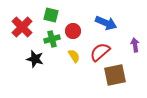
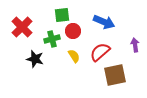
green square: moved 11 px right; rotated 21 degrees counterclockwise
blue arrow: moved 2 px left, 1 px up
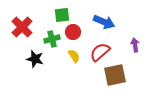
red circle: moved 1 px down
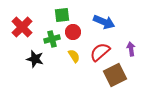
purple arrow: moved 4 px left, 4 px down
brown square: rotated 15 degrees counterclockwise
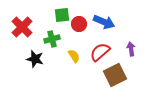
red circle: moved 6 px right, 8 px up
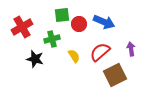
red cross: rotated 15 degrees clockwise
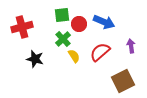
red cross: rotated 15 degrees clockwise
green cross: moved 11 px right; rotated 28 degrees counterclockwise
purple arrow: moved 3 px up
brown square: moved 8 px right, 6 px down
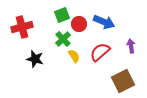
green square: rotated 14 degrees counterclockwise
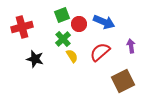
yellow semicircle: moved 2 px left
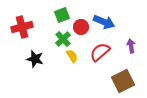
red circle: moved 2 px right, 3 px down
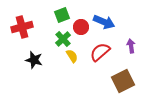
black star: moved 1 px left, 1 px down
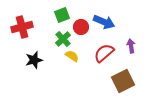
red semicircle: moved 4 px right, 1 px down
yellow semicircle: rotated 24 degrees counterclockwise
black star: rotated 30 degrees counterclockwise
